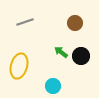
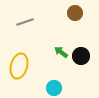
brown circle: moved 10 px up
cyan circle: moved 1 px right, 2 px down
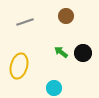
brown circle: moved 9 px left, 3 px down
black circle: moved 2 px right, 3 px up
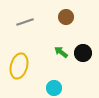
brown circle: moved 1 px down
